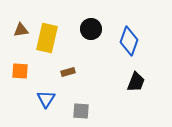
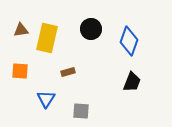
black trapezoid: moved 4 px left
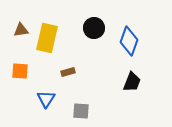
black circle: moved 3 px right, 1 px up
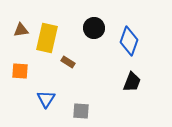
brown rectangle: moved 10 px up; rotated 48 degrees clockwise
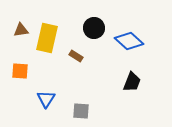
blue diamond: rotated 68 degrees counterclockwise
brown rectangle: moved 8 px right, 6 px up
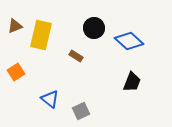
brown triangle: moved 6 px left, 4 px up; rotated 14 degrees counterclockwise
yellow rectangle: moved 6 px left, 3 px up
orange square: moved 4 px left, 1 px down; rotated 36 degrees counterclockwise
blue triangle: moved 4 px right; rotated 24 degrees counterclockwise
gray square: rotated 30 degrees counterclockwise
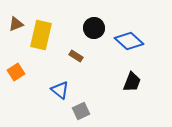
brown triangle: moved 1 px right, 2 px up
blue triangle: moved 10 px right, 9 px up
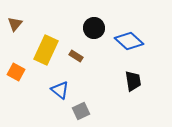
brown triangle: moved 1 px left; rotated 28 degrees counterclockwise
yellow rectangle: moved 5 px right, 15 px down; rotated 12 degrees clockwise
orange square: rotated 30 degrees counterclockwise
black trapezoid: moved 1 px right, 1 px up; rotated 30 degrees counterclockwise
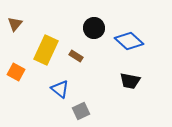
black trapezoid: moved 3 px left; rotated 110 degrees clockwise
blue triangle: moved 1 px up
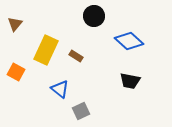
black circle: moved 12 px up
